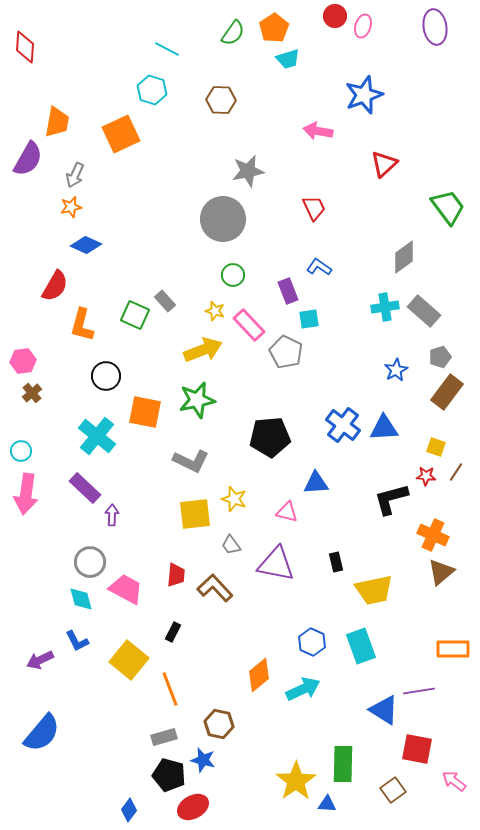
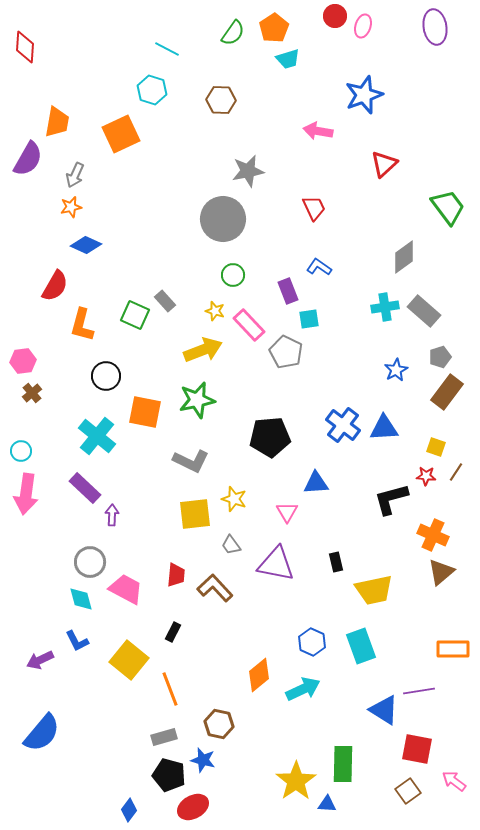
pink triangle at (287, 512): rotated 45 degrees clockwise
brown square at (393, 790): moved 15 px right, 1 px down
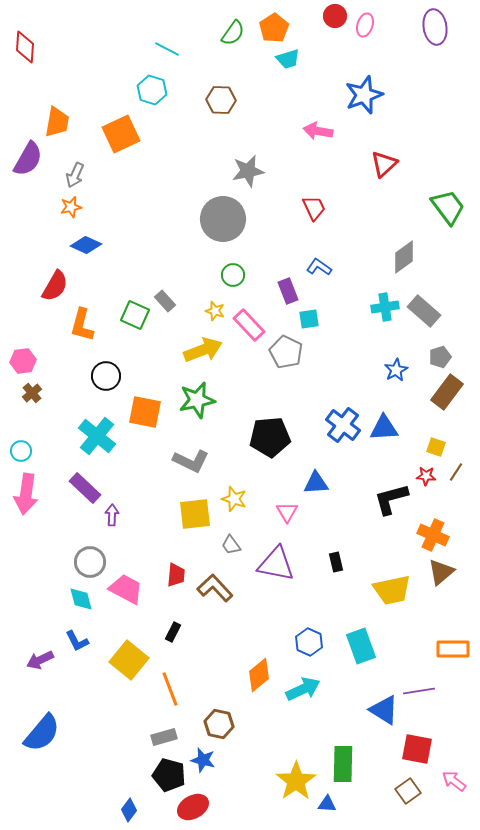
pink ellipse at (363, 26): moved 2 px right, 1 px up
yellow trapezoid at (374, 590): moved 18 px right
blue hexagon at (312, 642): moved 3 px left
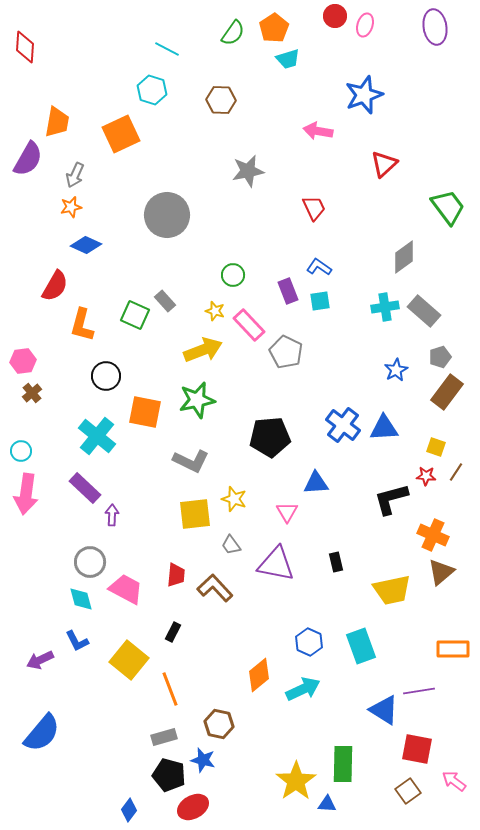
gray circle at (223, 219): moved 56 px left, 4 px up
cyan square at (309, 319): moved 11 px right, 18 px up
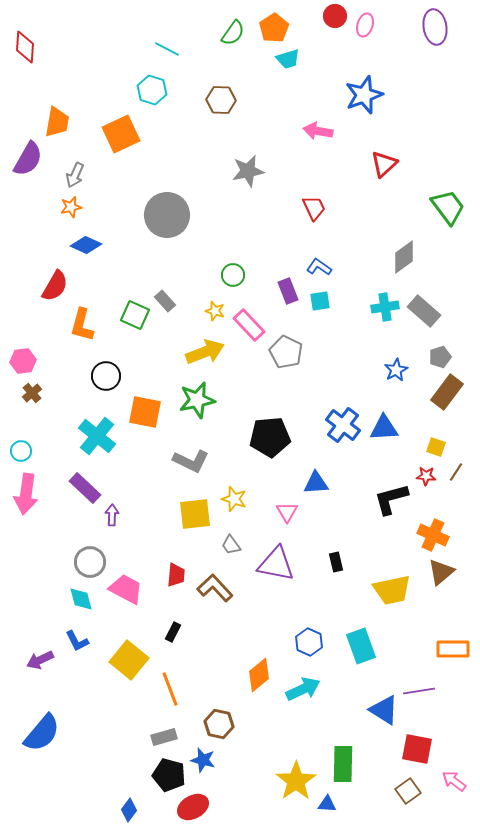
yellow arrow at (203, 350): moved 2 px right, 2 px down
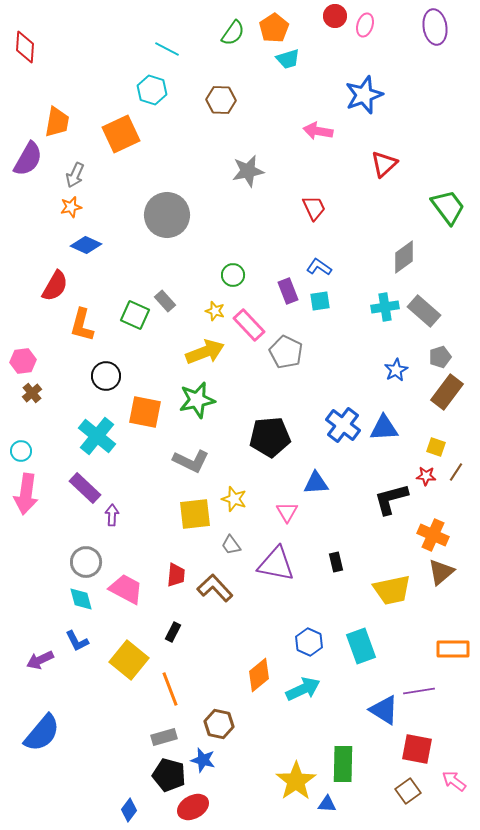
gray circle at (90, 562): moved 4 px left
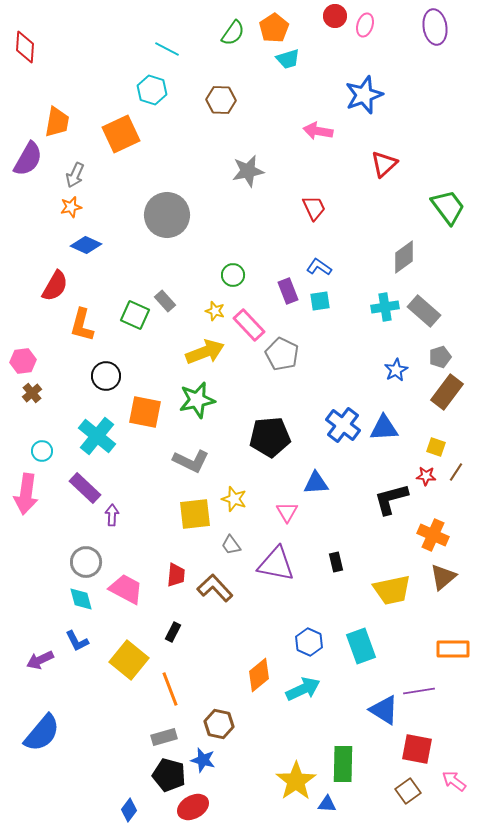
gray pentagon at (286, 352): moved 4 px left, 2 px down
cyan circle at (21, 451): moved 21 px right
brown triangle at (441, 572): moved 2 px right, 5 px down
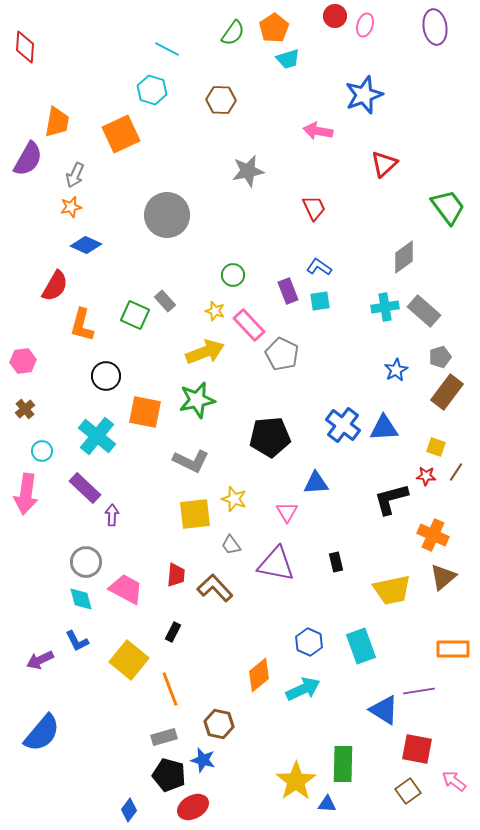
brown cross at (32, 393): moved 7 px left, 16 px down
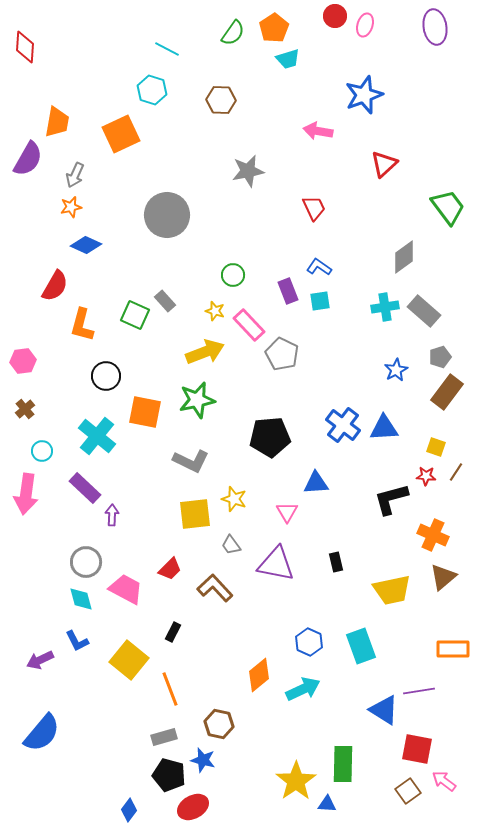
red trapezoid at (176, 575): moved 6 px left, 6 px up; rotated 40 degrees clockwise
pink arrow at (454, 781): moved 10 px left
